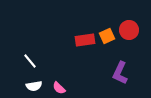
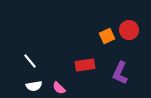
red rectangle: moved 25 px down
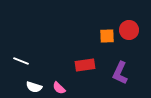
orange square: rotated 21 degrees clockwise
white line: moved 9 px left; rotated 28 degrees counterclockwise
white semicircle: moved 1 px down; rotated 28 degrees clockwise
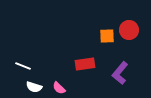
white line: moved 2 px right, 5 px down
red rectangle: moved 1 px up
purple L-shape: rotated 15 degrees clockwise
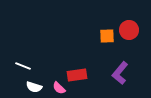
red rectangle: moved 8 px left, 11 px down
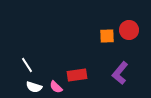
white line: moved 4 px right, 1 px up; rotated 35 degrees clockwise
pink semicircle: moved 3 px left, 1 px up
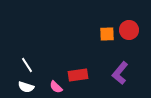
orange square: moved 2 px up
red rectangle: moved 1 px right
white semicircle: moved 8 px left
